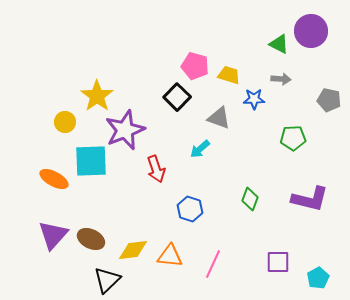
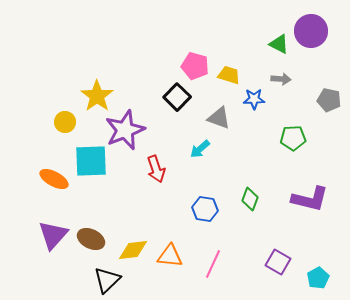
blue hexagon: moved 15 px right; rotated 10 degrees counterclockwise
purple square: rotated 30 degrees clockwise
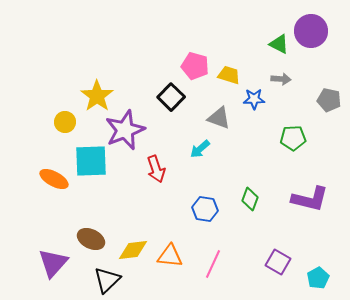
black square: moved 6 px left
purple triangle: moved 28 px down
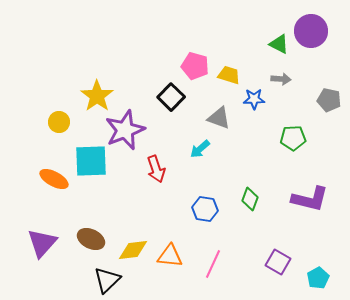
yellow circle: moved 6 px left
purple triangle: moved 11 px left, 20 px up
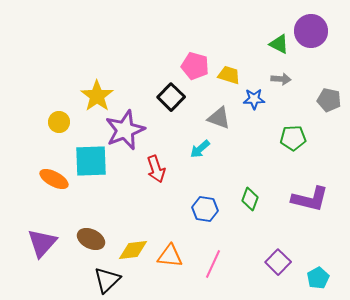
purple square: rotated 15 degrees clockwise
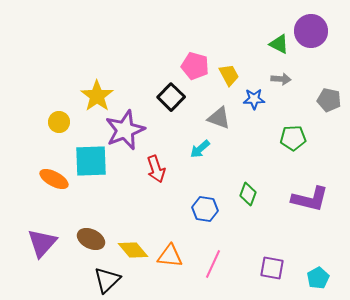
yellow trapezoid: rotated 45 degrees clockwise
green diamond: moved 2 px left, 5 px up
yellow diamond: rotated 56 degrees clockwise
purple square: moved 6 px left, 6 px down; rotated 35 degrees counterclockwise
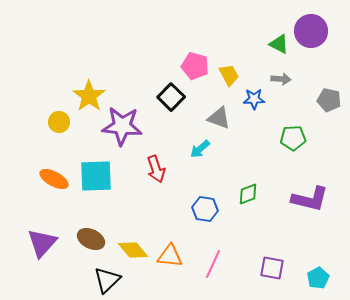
yellow star: moved 8 px left
purple star: moved 3 px left, 4 px up; rotated 27 degrees clockwise
cyan square: moved 5 px right, 15 px down
green diamond: rotated 50 degrees clockwise
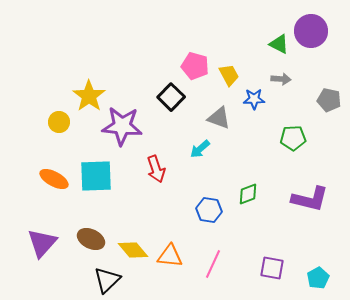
blue hexagon: moved 4 px right, 1 px down
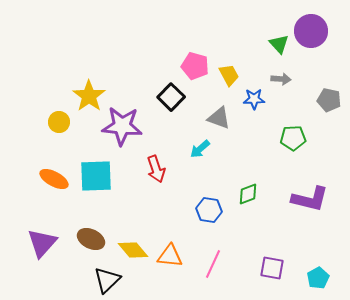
green triangle: rotated 20 degrees clockwise
